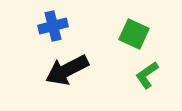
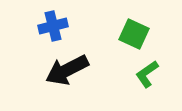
green L-shape: moved 1 px up
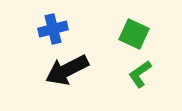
blue cross: moved 3 px down
green L-shape: moved 7 px left
